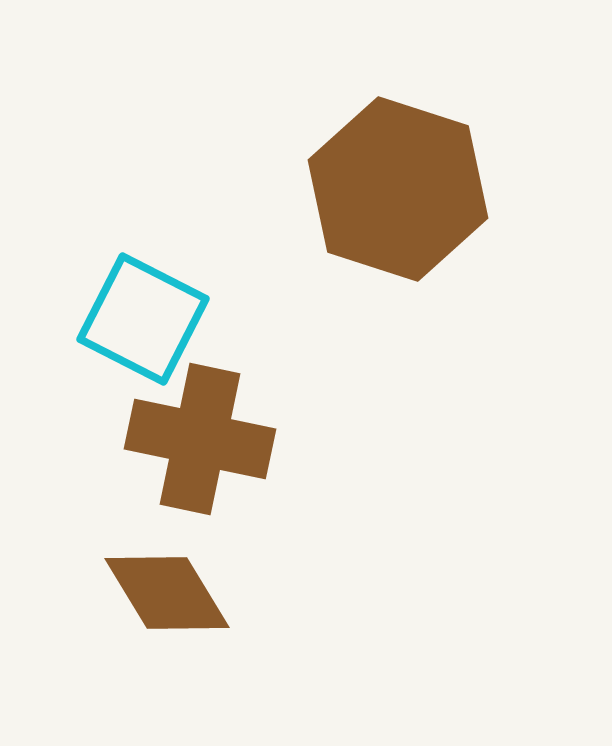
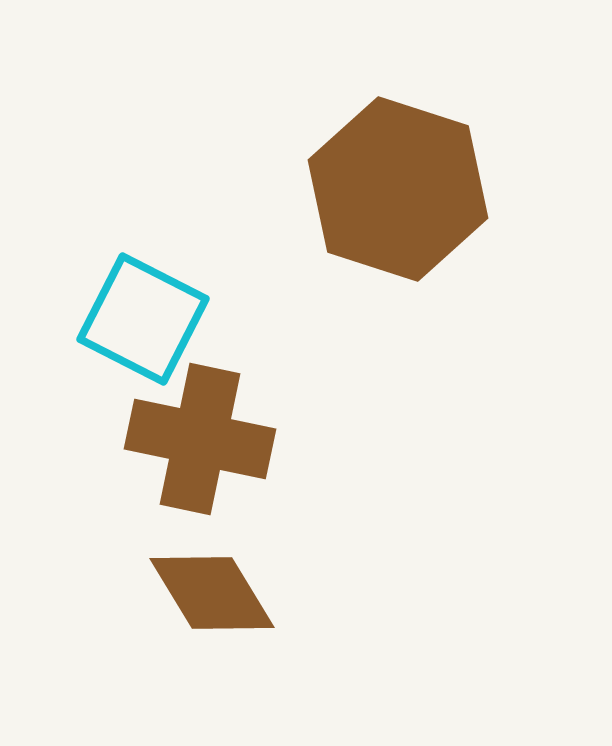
brown diamond: moved 45 px right
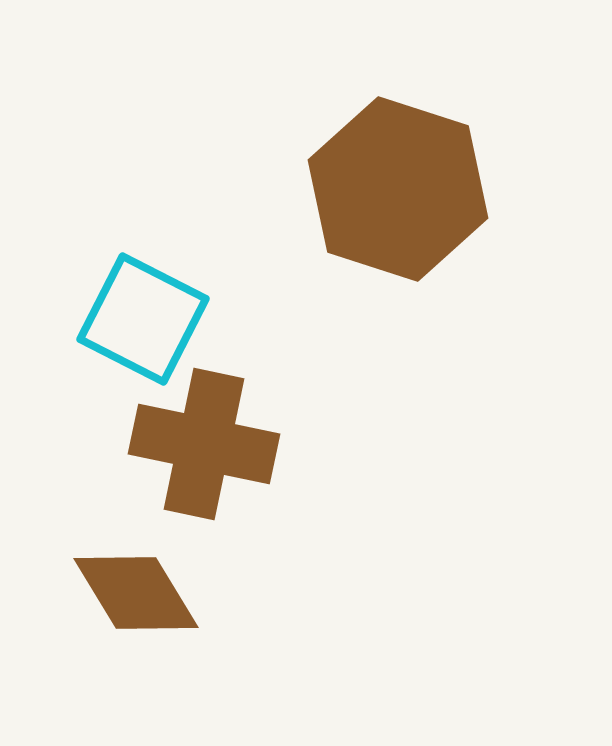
brown cross: moved 4 px right, 5 px down
brown diamond: moved 76 px left
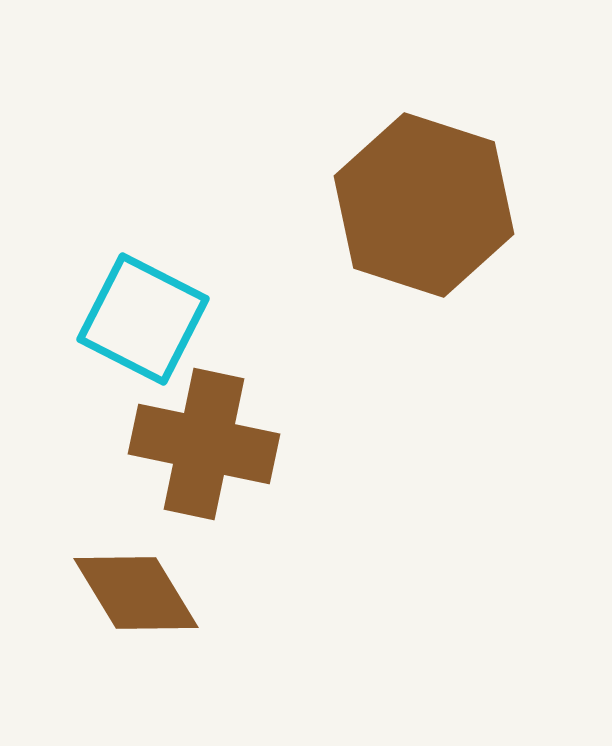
brown hexagon: moved 26 px right, 16 px down
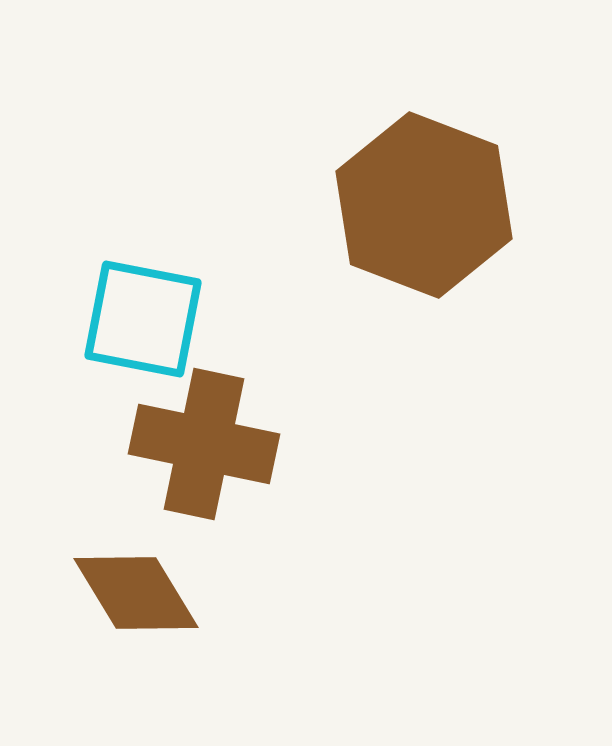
brown hexagon: rotated 3 degrees clockwise
cyan square: rotated 16 degrees counterclockwise
